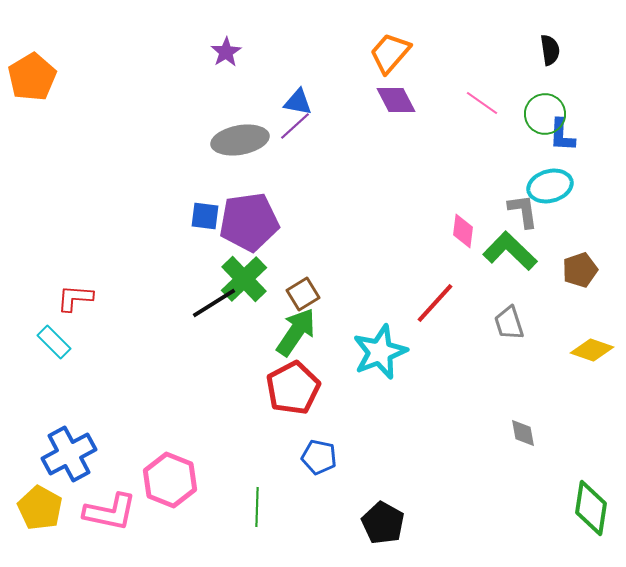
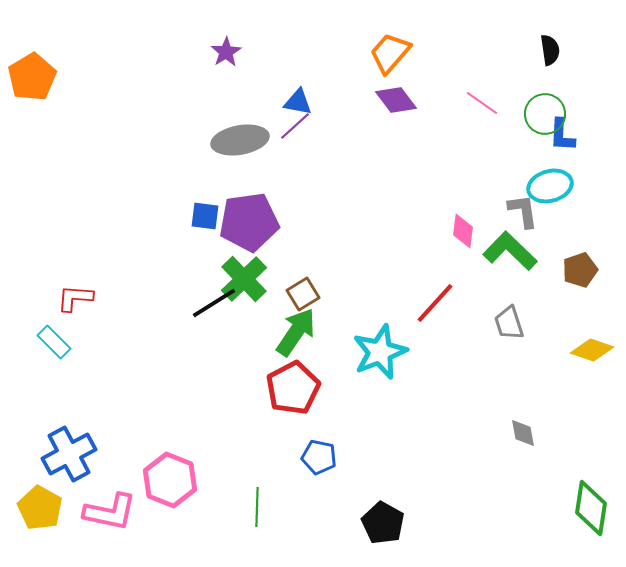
purple diamond: rotated 9 degrees counterclockwise
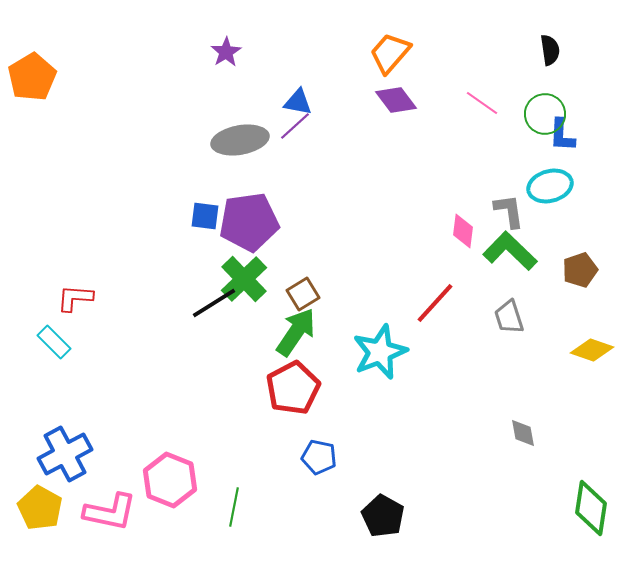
gray L-shape: moved 14 px left
gray trapezoid: moved 6 px up
blue cross: moved 4 px left
green line: moved 23 px left; rotated 9 degrees clockwise
black pentagon: moved 7 px up
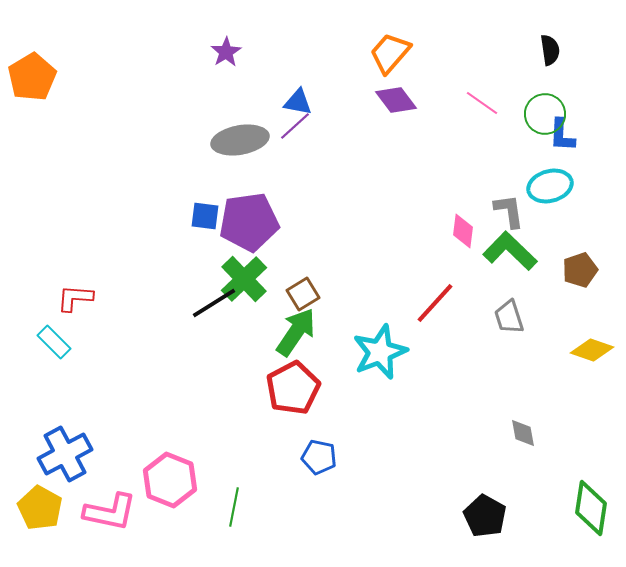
black pentagon: moved 102 px right
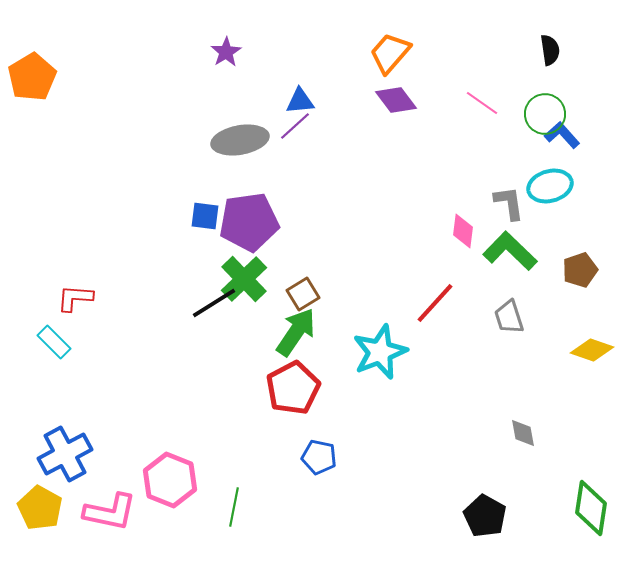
blue triangle: moved 2 px right, 1 px up; rotated 16 degrees counterclockwise
blue L-shape: rotated 135 degrees clockwise
gray L-shape: moved 8 px up
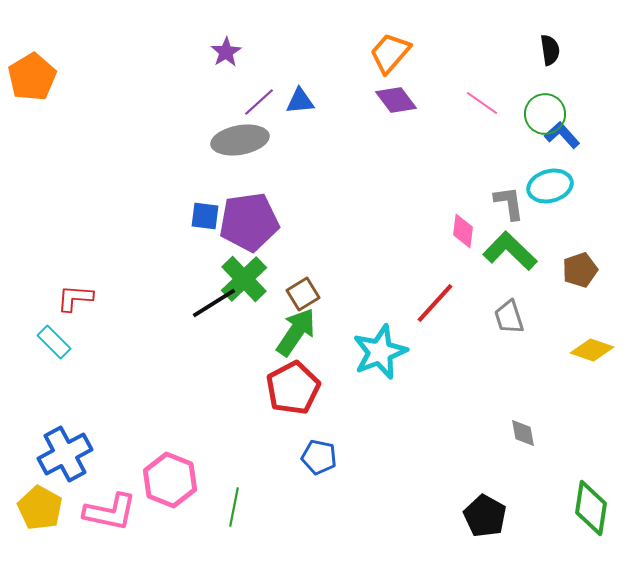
purple line: moved 36 px left, 24 px up
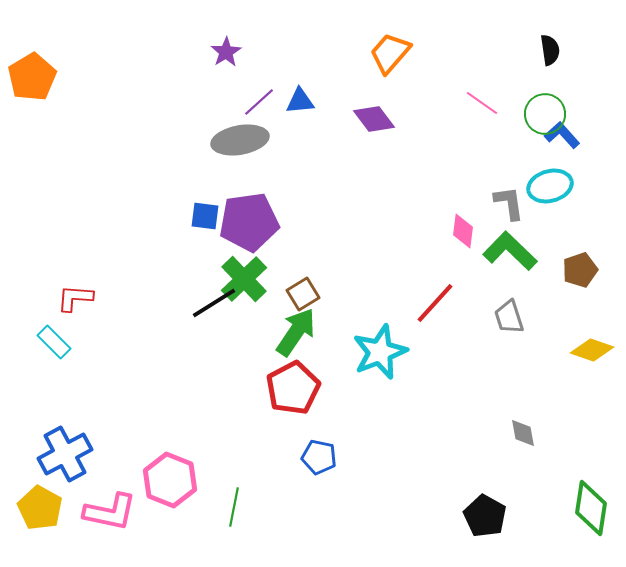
purple diamond: moved 22 px left, 19 px down
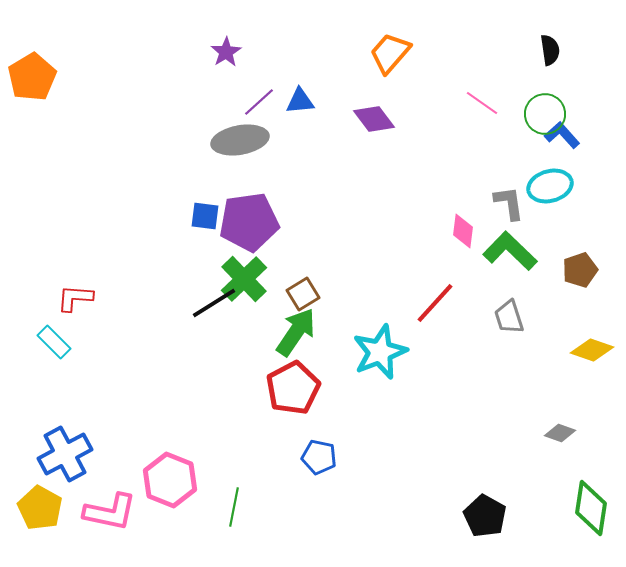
gray diamond: moved 37 px right; rotated 60 degrees counterclockwise
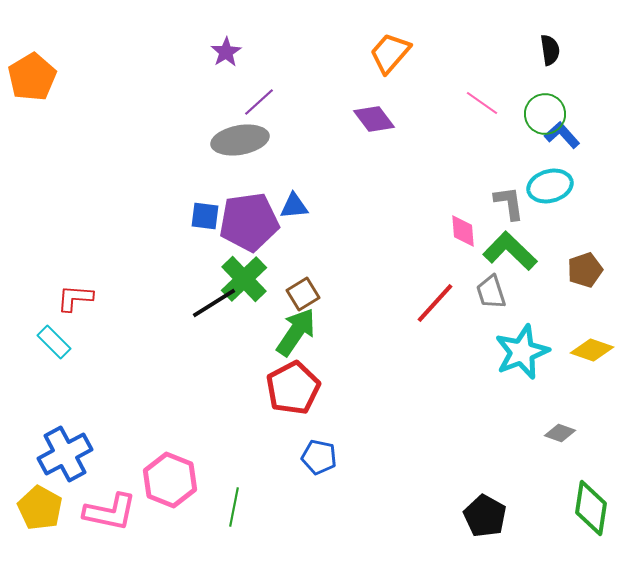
blue triangle: moved 6 px left, 105 px down
pink diamond: rotated 12 degrees counterclockwise
brown pentagon: moved 5 px right
gray trapezoid: moved 18 px left, 25 px up
cyan star: moved 142 px right
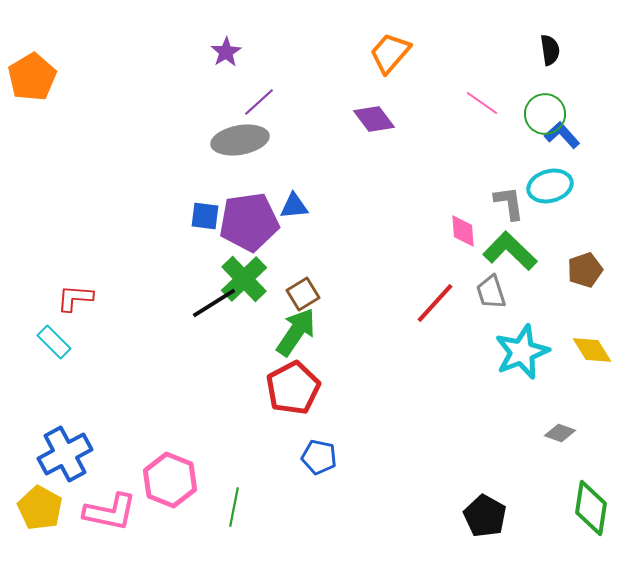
yellow diamond: rotated 39 degrees clockwise
